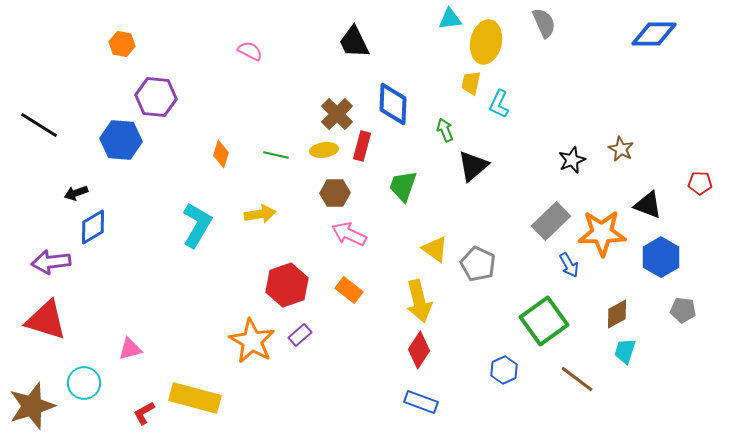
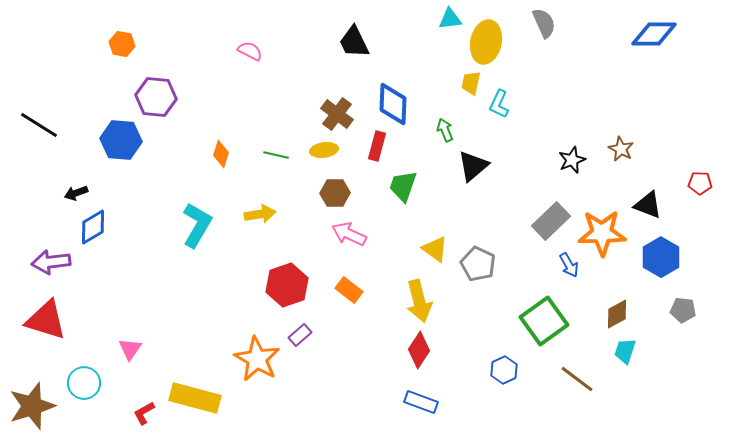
brown cross at (337, 114): rotated 8 degrees counterclockwise
red rectangle at (362, 146): moved 15 px right
orange star at (252, 341): moved 5 px right, 18 px down
pink triangle at (130, 349): rotated 40 degrees counterclockwise
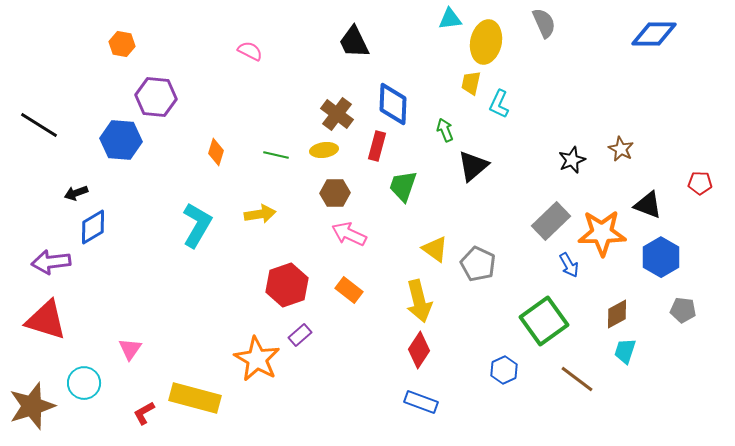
orange diamond at (221, 154): moved 5 px left, 2 px up
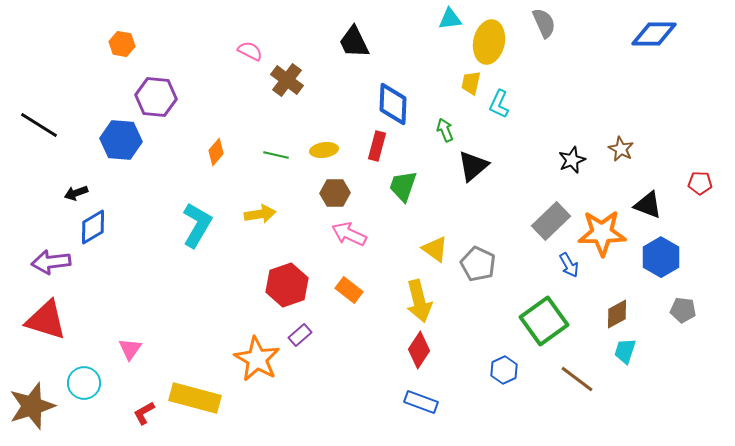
yellow ellipse at (486, 42): moved 3 px right
brown cross at (337, 114): moved 50 px left, 34 px up
orange diamond at (216, 152): rotated 24 degrees clockwise
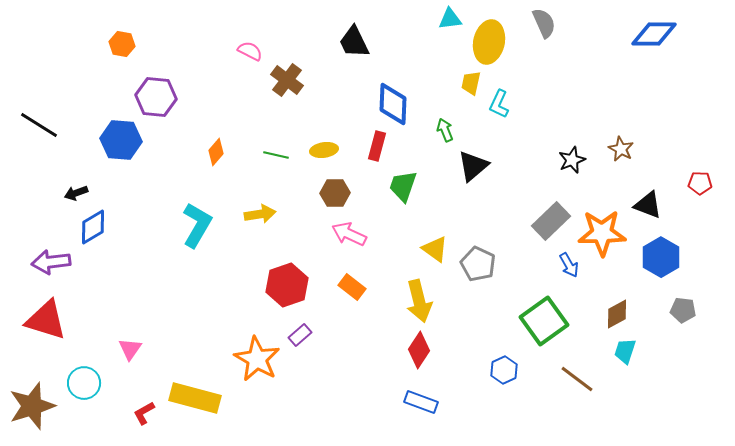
orange rectangle at (349, 290): moved 3 px right, 3 px up
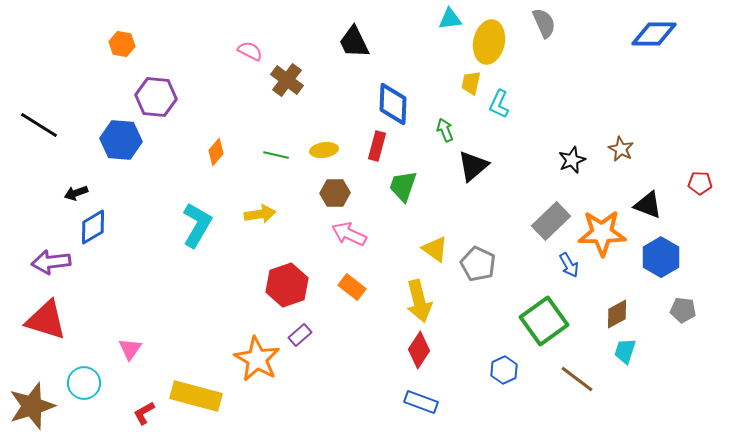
yellow rectangle at (195, 398): moved 1 px right, 2 px up
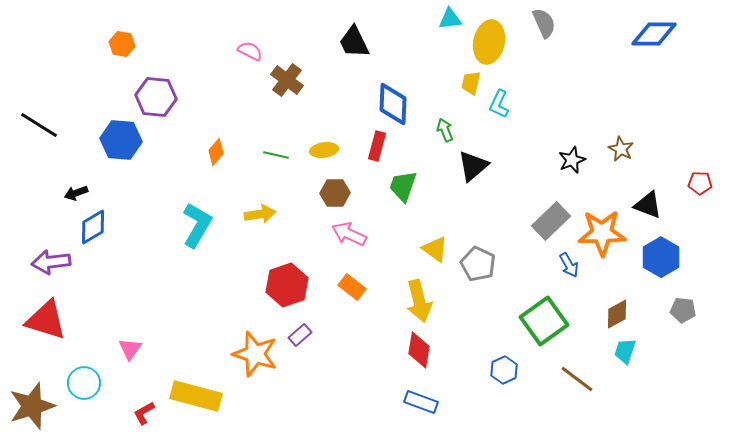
red diamond at (419, 350): rotated 24 degrees counterclockwise
orange star at (257, 359): moved 2 px left, 5 px up; rotated 12 degrees counterclockwise
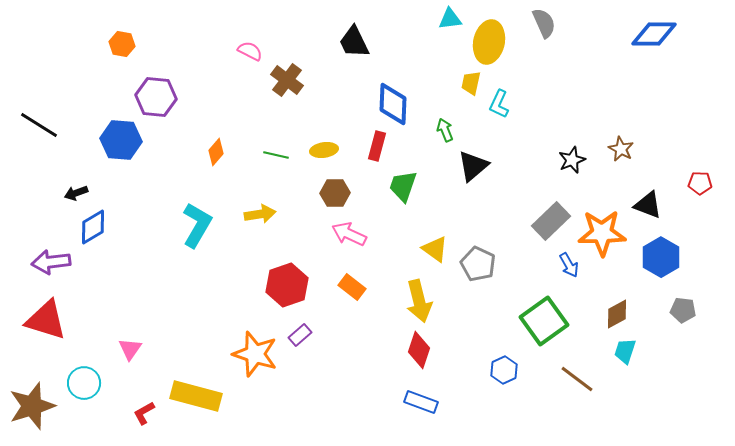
red diamond at (419, 350): rotated 9 degrees clockwise
